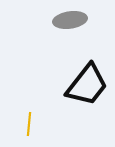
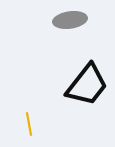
yellow line: rotated 15 degrees counterclockwise
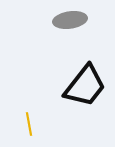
black trapezoid: moved 2 px left, 1 px down
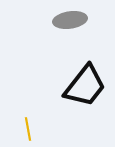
yellow line: moved 1 px left, 5 px down
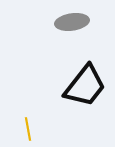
gray ellipse: moved 2 px right, 2 px down
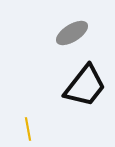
gray ellipse: moved 11 px down; rotated 24 degrees counterclockwise
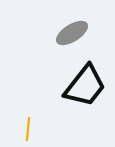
yellow line: rotated 15 degrees clockwise
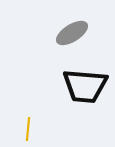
black trapezoid: rotated 57 degrees clockwise
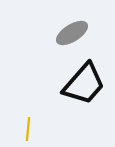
black trapezoid: moved 1 px left, 2 px up; rotated 54 degrees counterclockwise
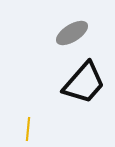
black trapezoid: moved 1 px up
